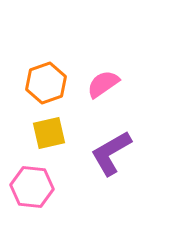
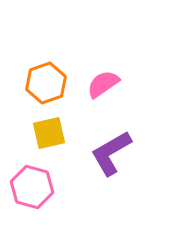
pink hexagon: rotated 9 degrees clockwise
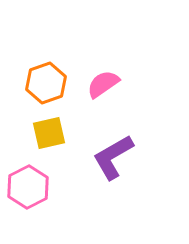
purple L-shape: moved 2 px right, 4 px down
pink hexagon: moved 4 px left; rotated 18 degrees clockwise
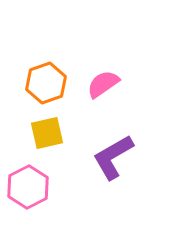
yellow square: moved 2 px left
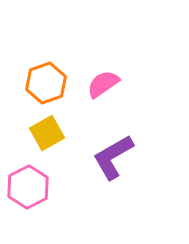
yellow square: rotated 16 degrees counterclockwise
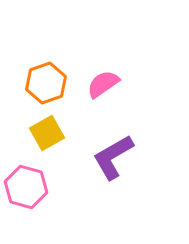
pink hexagon: moved 2 px left; rotated 18 degrees counterclockwise
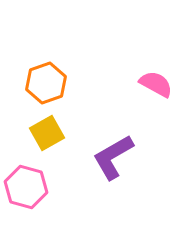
pink semicircle: moved 53 px right; rotated 64 degrees clockwise
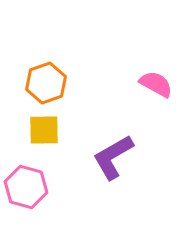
yellow square: moved 3 px left, 3 px up; rotated 28 degrees clockwise
